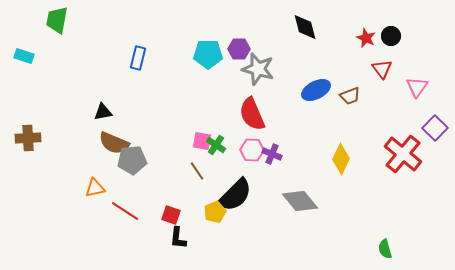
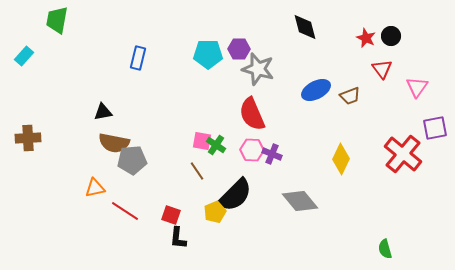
cyan rectangle: rotated 66 degrees counterclockwise
purple square: rotated 35 degrees clockwise
brown semicircle: rotated 12 degrees counterclockwise
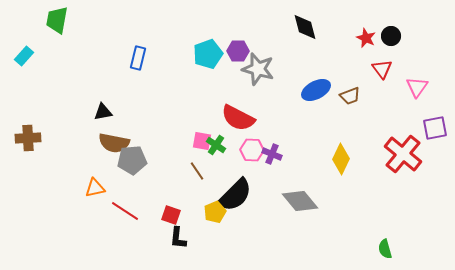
purple hexagon: moved 1 px left, 2 px down
cyan pentagon: rotated 20 degrees counterclockwise
red semicircle: moved 14 px left, 4 px down; rotated 40 degrees counterclockwise
